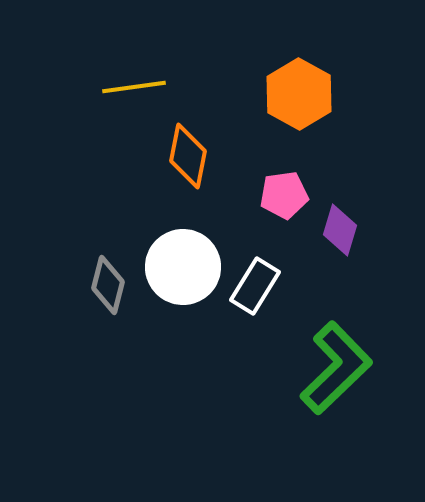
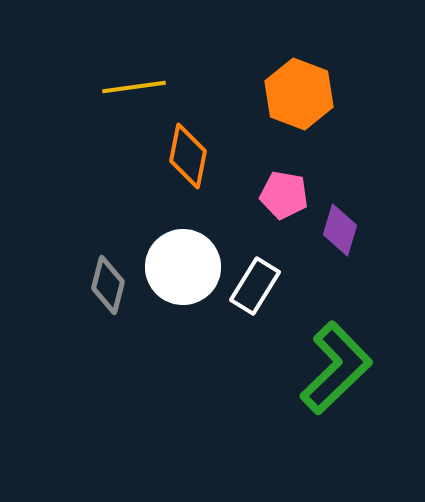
orange hexagon: rotated 8 degrees counterclockwise
pink pentagon: rotated 18 degrees clockwise
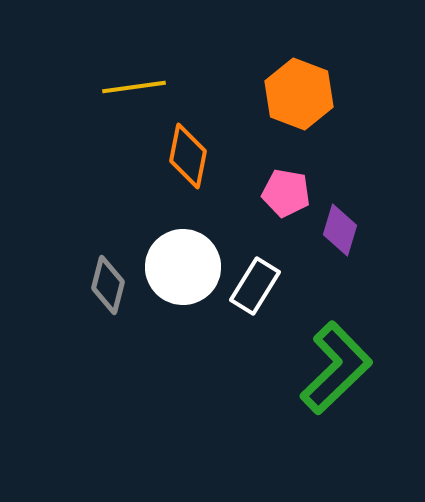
pink pentagon: moved 2 px right, 2 px up
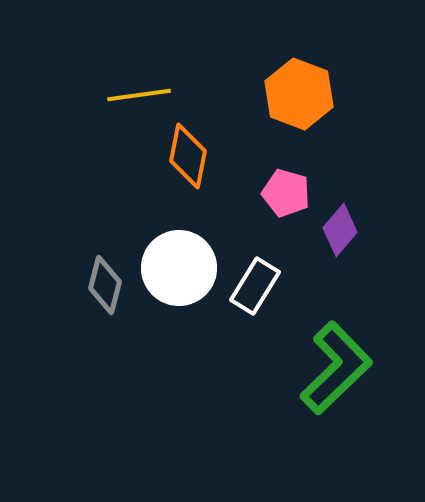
yellow line: moved 5 px right, 8 px down
pink pentagon: rotated 6 degrees clockwise
purple diamond: rotated 24 degrees clockwise
white circle: moved 4 px left, 1 px down
gray diamond: moved 3 px left
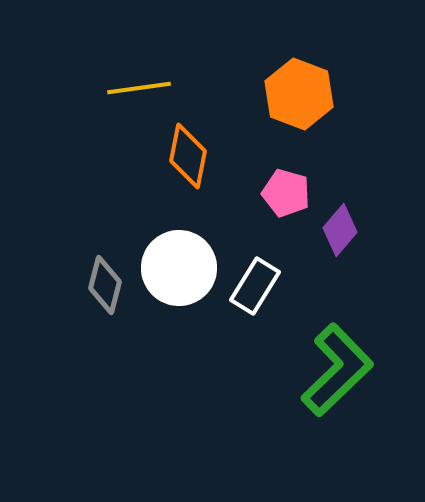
yellow line: moved 7 px up
green L-shape: moved 1 px right, 2 px down
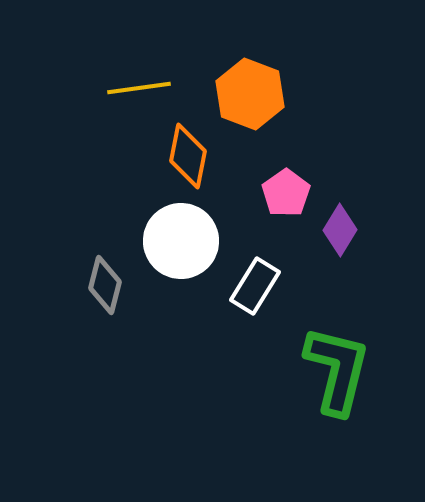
orange hexagon: moved 49 px left
pink pentagon: rotated 21 degrees clockwise
purple diamond: rotated 9 degrees counterclockwise
white circle: moved 2 px right, 27 px up
green L-shape: rotated 32 degrees counterclockwise
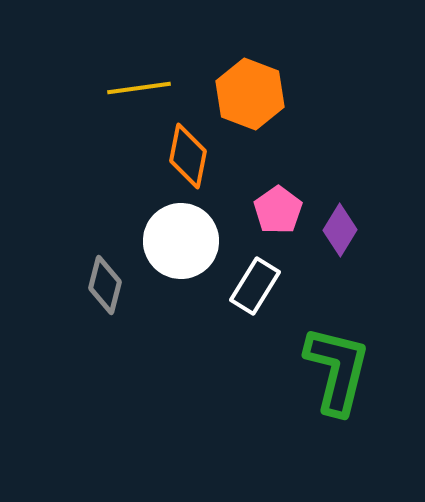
pink pentagon: moved 8 px left, 17 px down
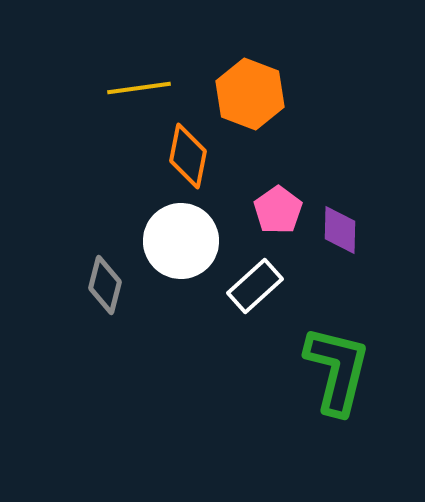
purple diamond: rotated 30 degrees counterclockwise
white rectangle: rotated 16 degrees clockwise
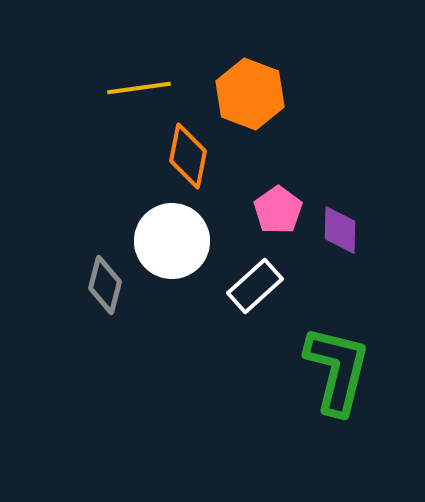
white circle: moved 9 px left
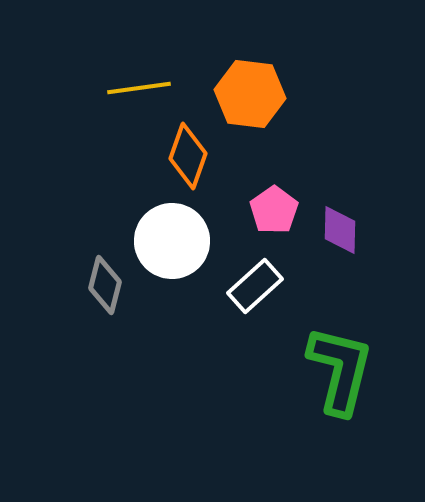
orange hexagon: rotated 14 degrees counterclockwise
orange diamond: rotated 8 degrees clockwise
pink pentagon: moved 4 px left
green L-shape: moved 3 px right
